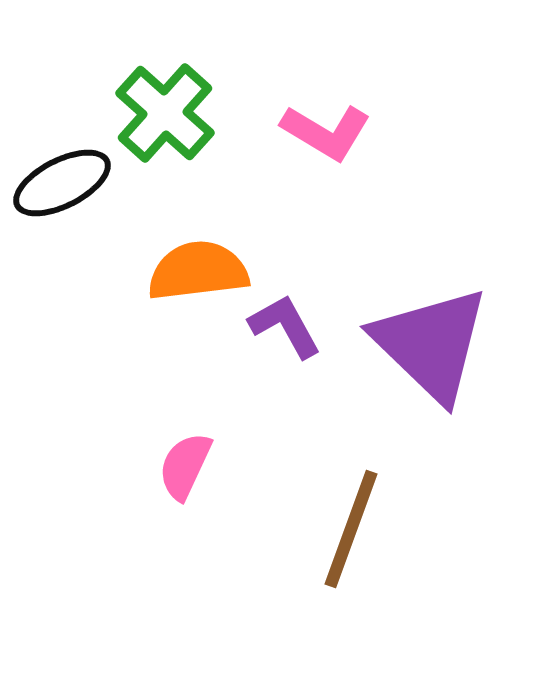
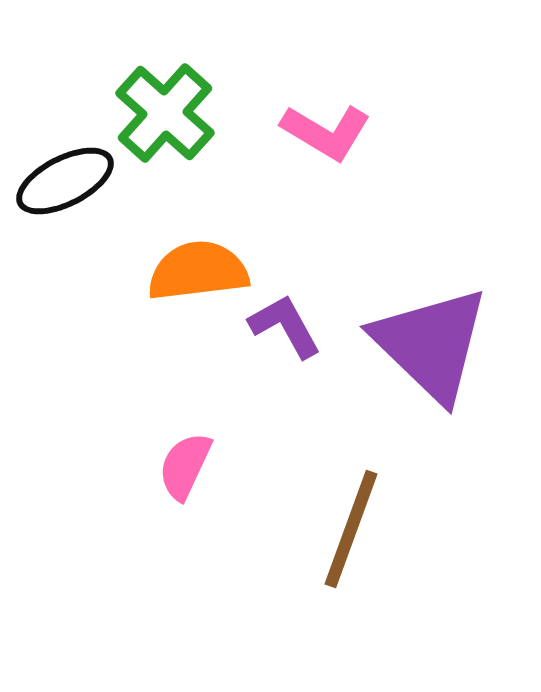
black ellipse: moved 3 px right, 2 px up
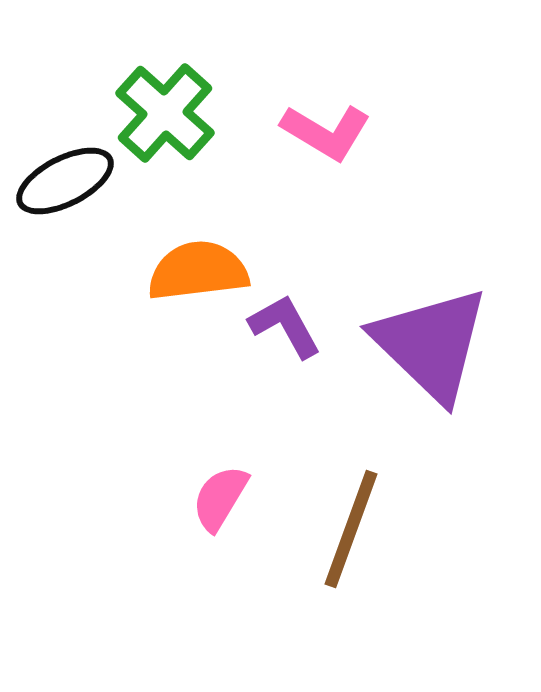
pink semicircle: moved 35 px right, 32 px down; rotated 6 degrees clockwise
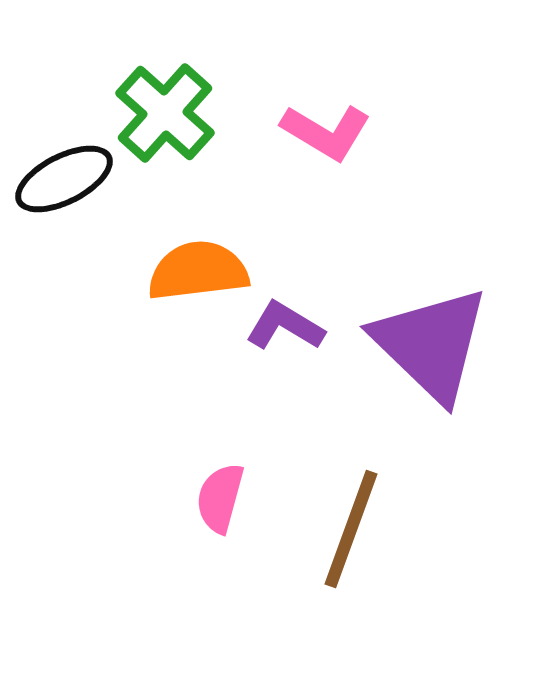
black ellipse: moved 1 px left, 2 px up
purple L-shape: rotated 30 degrees counterclockwise
pink semicircle: rotated 16 degrees counterclockwise
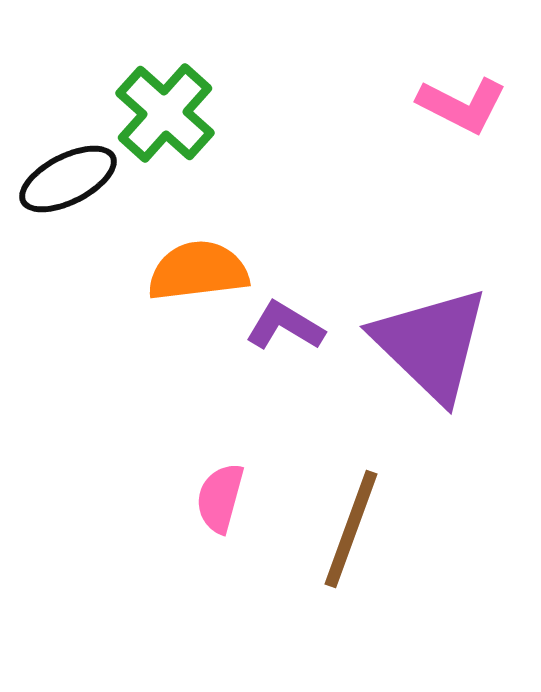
pink L-shape: moved 136 px right, 27 px up; rotated 4 degrees counterclockwise
black ellipse: moved 4 px right
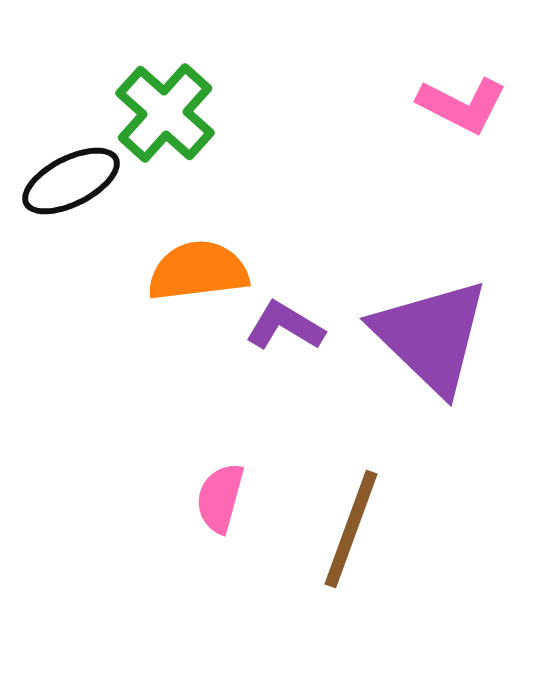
black ellipse: moved 3 px right, 2 px down
purple triangle: moved 8 px up
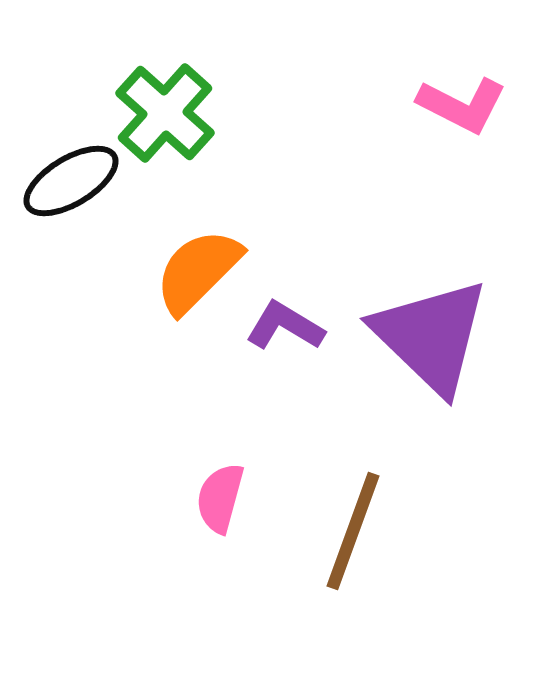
black ellipse: rotated 4 degrees counterclockwise
orange semicircle: rotated 38 degrees counterclockwise
brown line: moved 2 px right, 2 px down
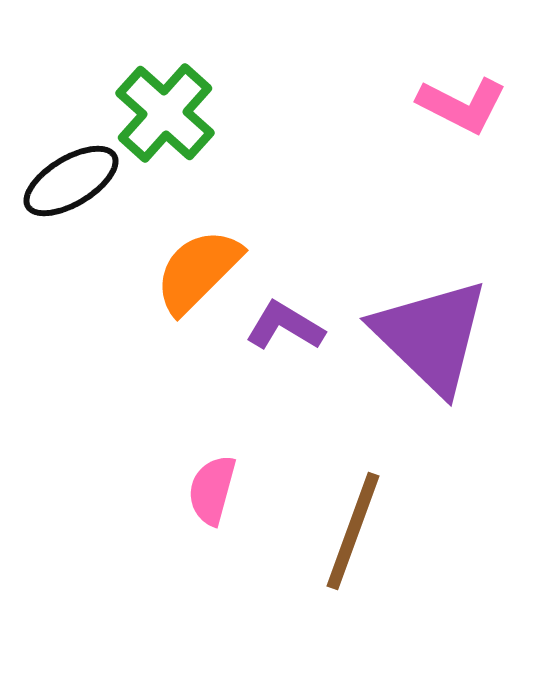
pink semicircle: moved 8 px left, 8 px up
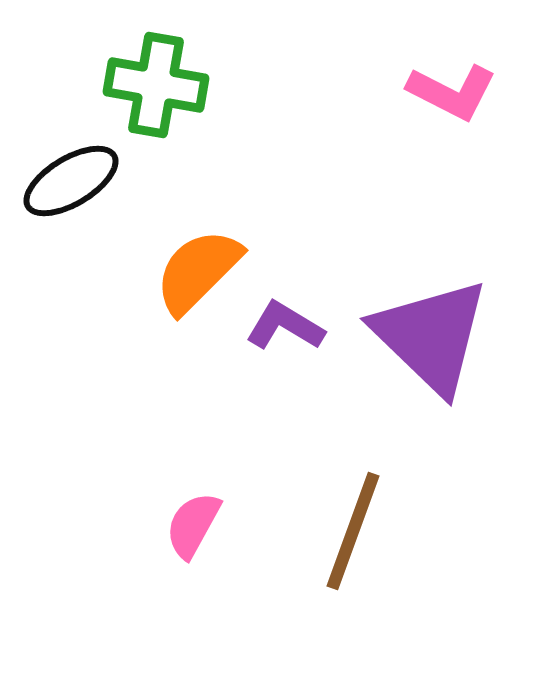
pink L-shape: moved 10 px left, 13 px up
green cross: moved 9 px left, 28 px up; rotated 32 degrees counterclockwise
pink semicircle: moved 19 px left, 35 px down; rotated 14 degrees clockwise
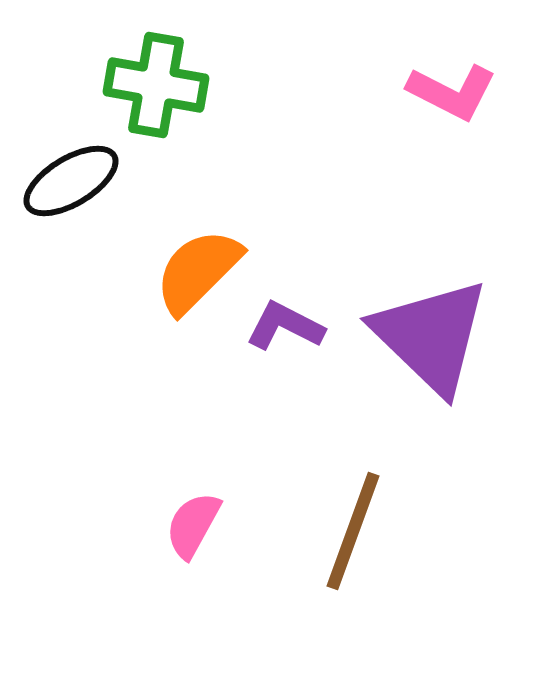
purple L-shape: rotated 4 degrees counterclockwise
